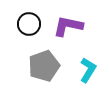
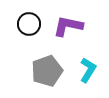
gray pentagon: moved 3 px right, 5 px down
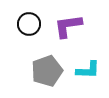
purple L-shape: rotated 20 degrees counterclockwise
cyan L-shape: rotated 60 degrees clockwise
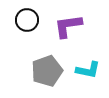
black circle: moved 2 px left, 4 px up
cyan L-shape: rotated 10 degrees clockwise
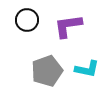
cyan L-shape: moved 1 px left, 1 px up
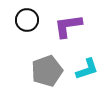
cyan L-shape: rotated 30 degrees counterclockwise
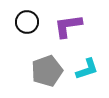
black circle: moved 2 px down
